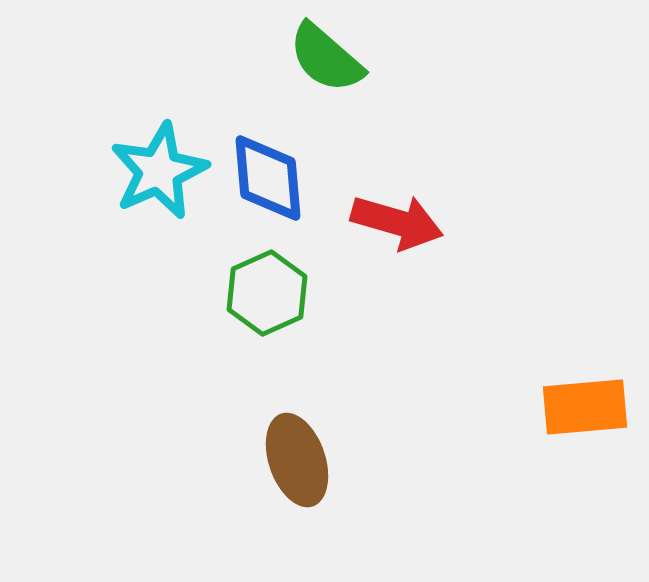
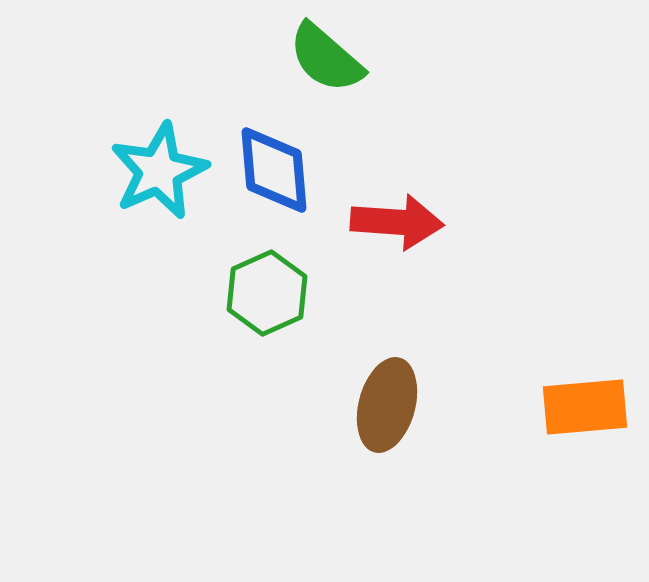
blue diamond: moved 6 px right, 8 px up
red arrow: rotated 12 degrees counterclockwise
brown ellipse: moved 90 px right, 55 px up; rotated 34 degrees clockwise
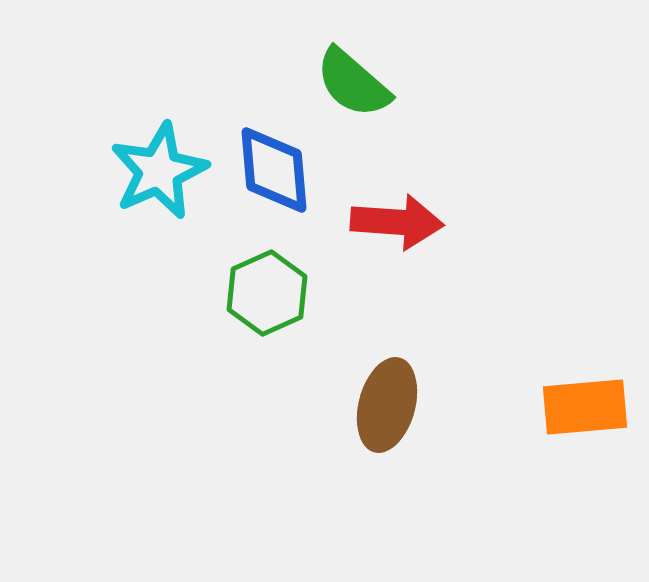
green semicircle: moved 27 px right, 25 px down
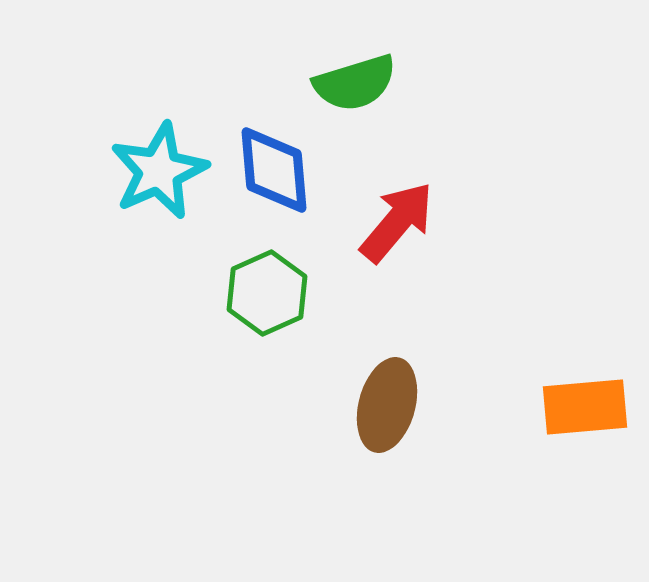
green semicircle: moved 2 px right; rotated 58 degrees counterclockwise
red arrow: rotated 54 degrees counterclockwise
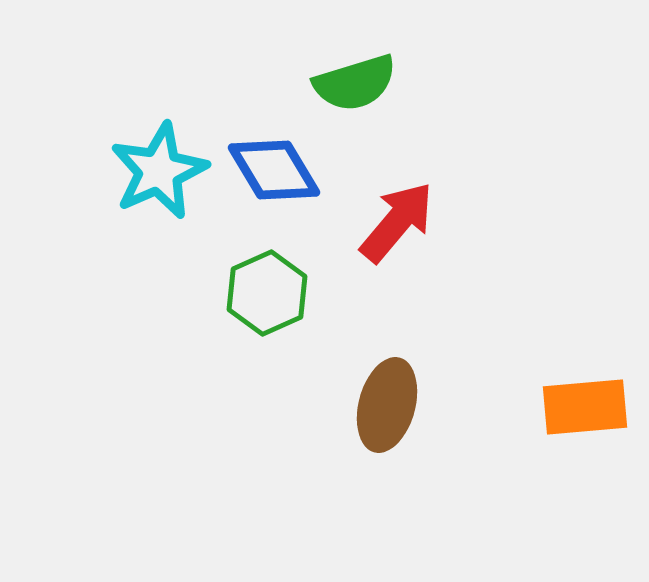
blue diamond: rotated 26 degrees counterclockwise
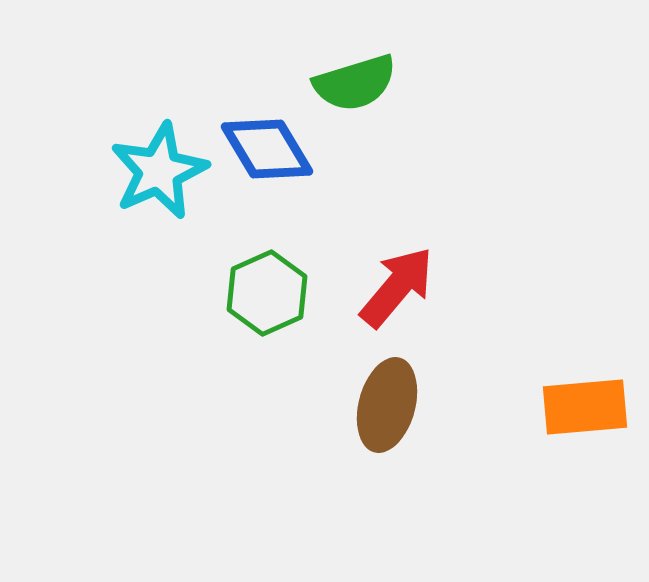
blue diamond: moved 7 px left, 21 px up
red arrow: moved 65 px down
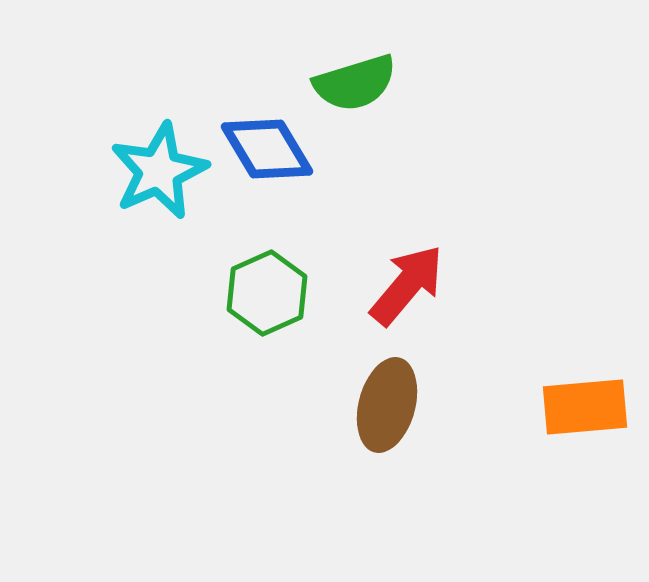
red arrow: moved 10 px right, 2 px up
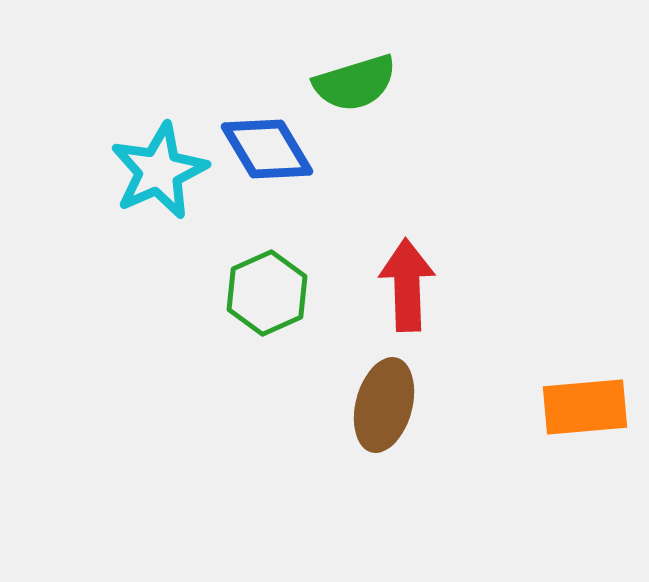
red arrow: rotated 42 degrees counterclockwise
brown ellipse: moved 3 px left
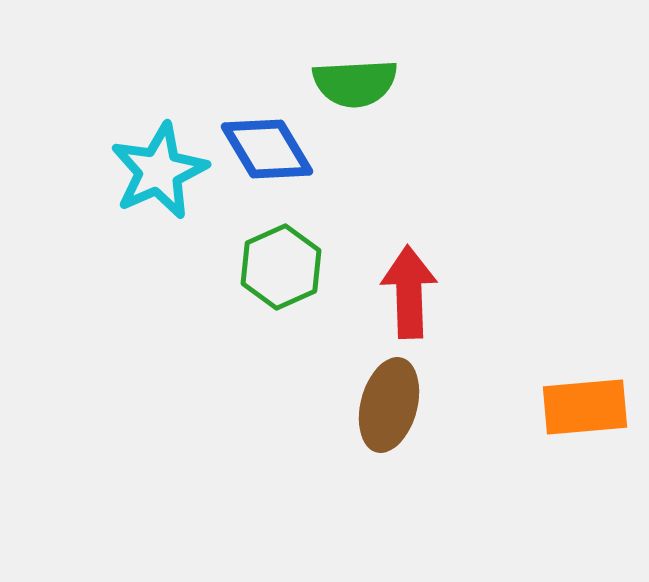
green semicircle: rotated 14 degrees clockwise
red arrow: moved 2 px right, 7 px down
green hexagon: moved 14 px right, 26 px up
brown ellipse: moved 5 px right
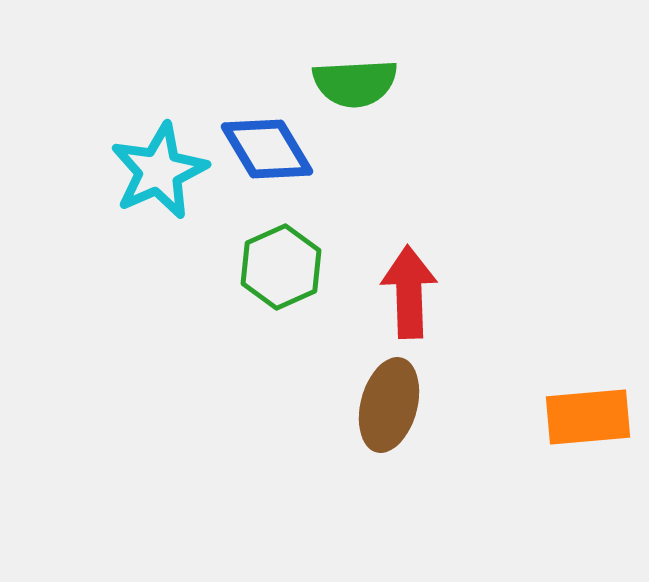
orange rectangle: moved 3 px right, 10 px down
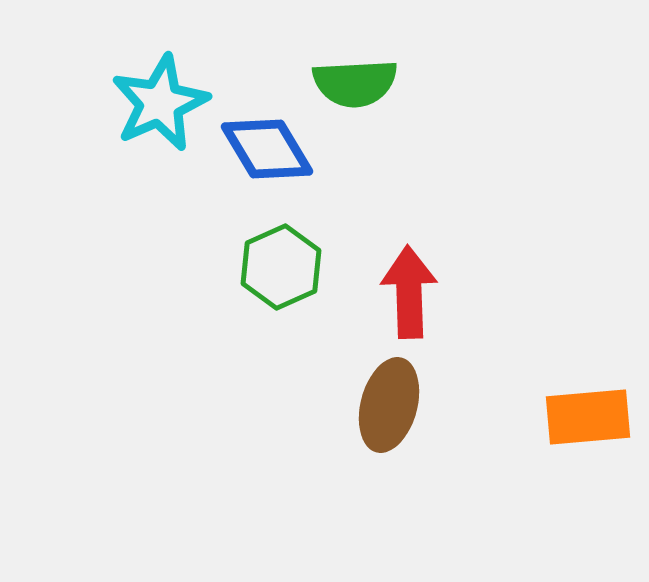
cyan star: moved 1 px right, 68 px up
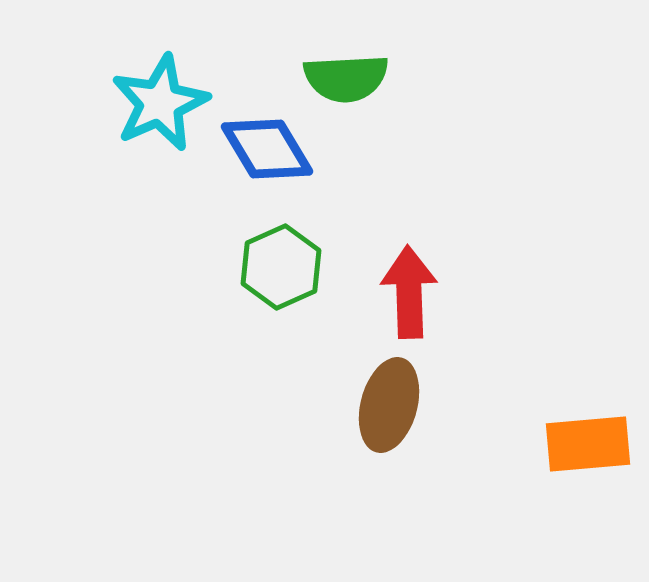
green semicircle: moved 9 px left, 5 px up
orange rectangle: moved 27 px down
